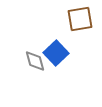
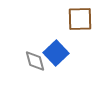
brown square: rotated 8 degrees clockwise
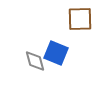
blue square: rotated 25 degrees counterclockwise
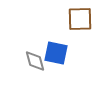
blue square: rotated 10 degrees counterclockwise
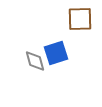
blue square: rotated 30 degrees counterclockwise
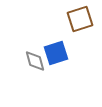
brown square: rotated 16 degrees counterclockwise
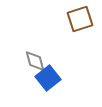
blue square: moved 8 px left, 25 px down; rotated 20 degrees counterclockwise
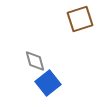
blue square: moved 5 px down
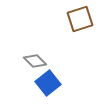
gray diamond: rotated 30 degrees counterclockwise
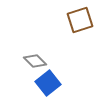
brown square: moved 1 px down
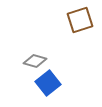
gray diamond: rotated 30 degrees counterclockwise
